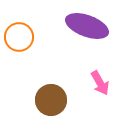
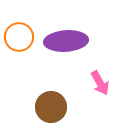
purple ellipse: moved 21 px left, 15 px down; rotated 24 degrees counterclockwise
brown circle: moved 7 px down
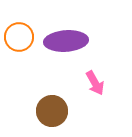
pink arrow: moved 5 px left
brown circle: moved 1 px right, 4 px down
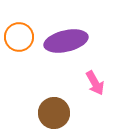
purple ellipse: rotated 9 degrees counterclockwise
brown circle: moved 2 px right, 2 px down
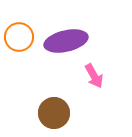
pink arrow: moved 1 px left, 7 px up
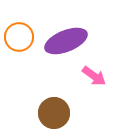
purple ellipse: rotated 9 degrees counterclockwise
pink arrow: rotated 25 degrees counterclockwise
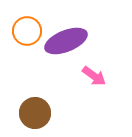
orange circle: moved 8 px right, 6 px up
brown circle: moved 19 px left
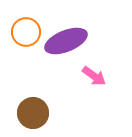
orange circle: moved 1 px left, 1 px down
brown circle: moved 2 px left
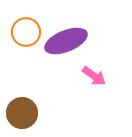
brown circle: moved 11 px left
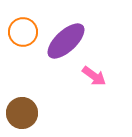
orange circle: moved 3 px left
purple ellipse: rotated 21 degrees counterclockwise
